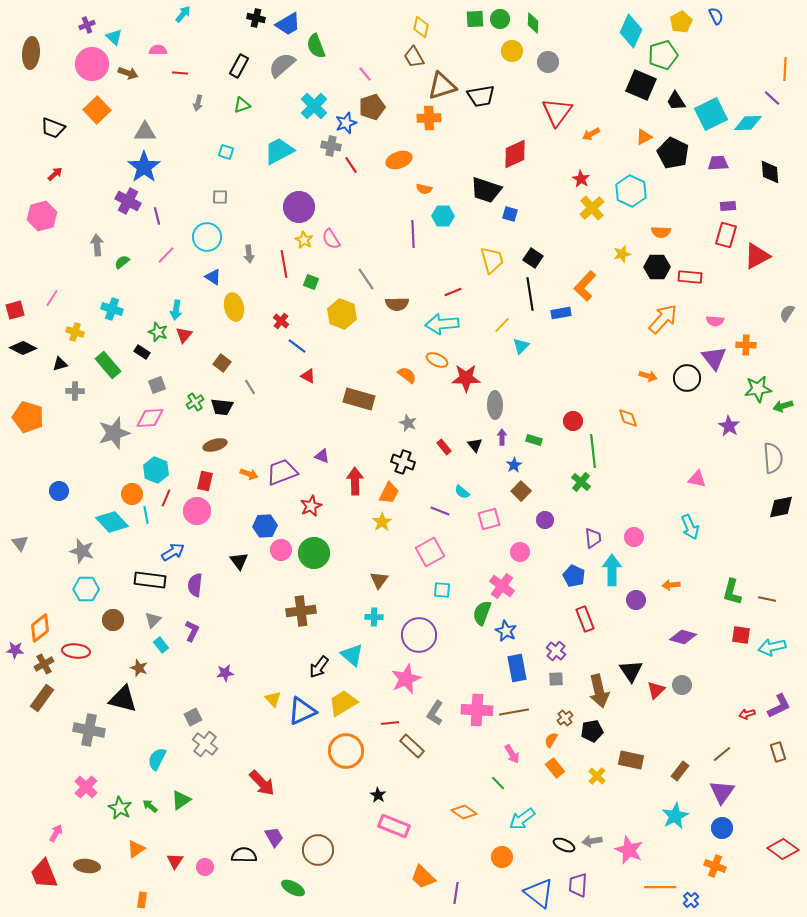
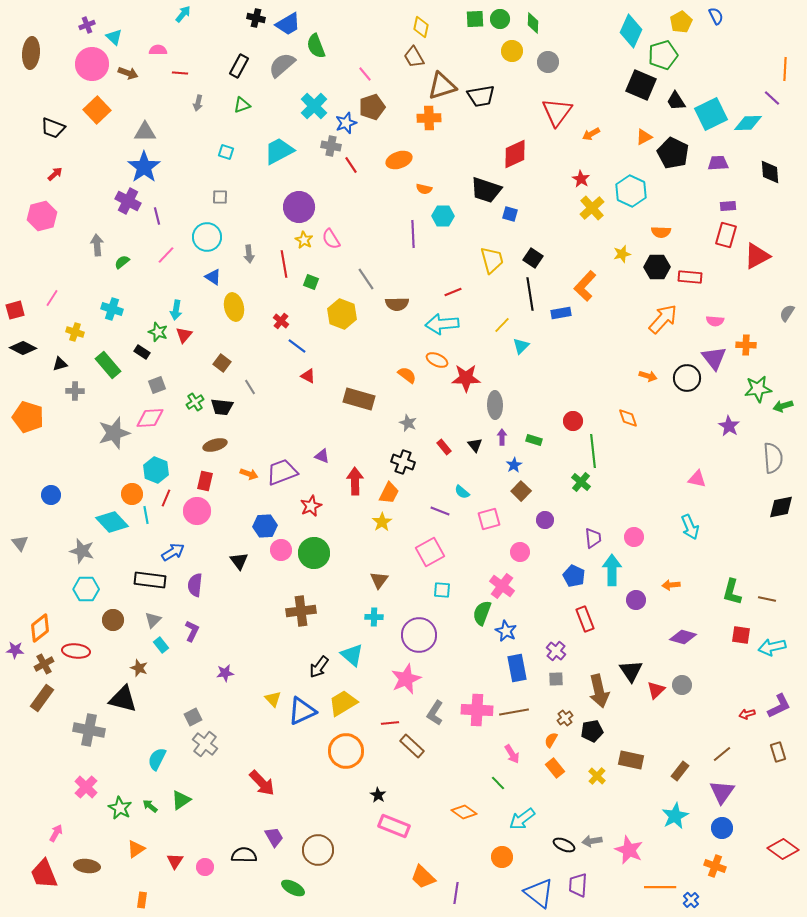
blue circle at (59, 491): moved 8 px left, 4 px down
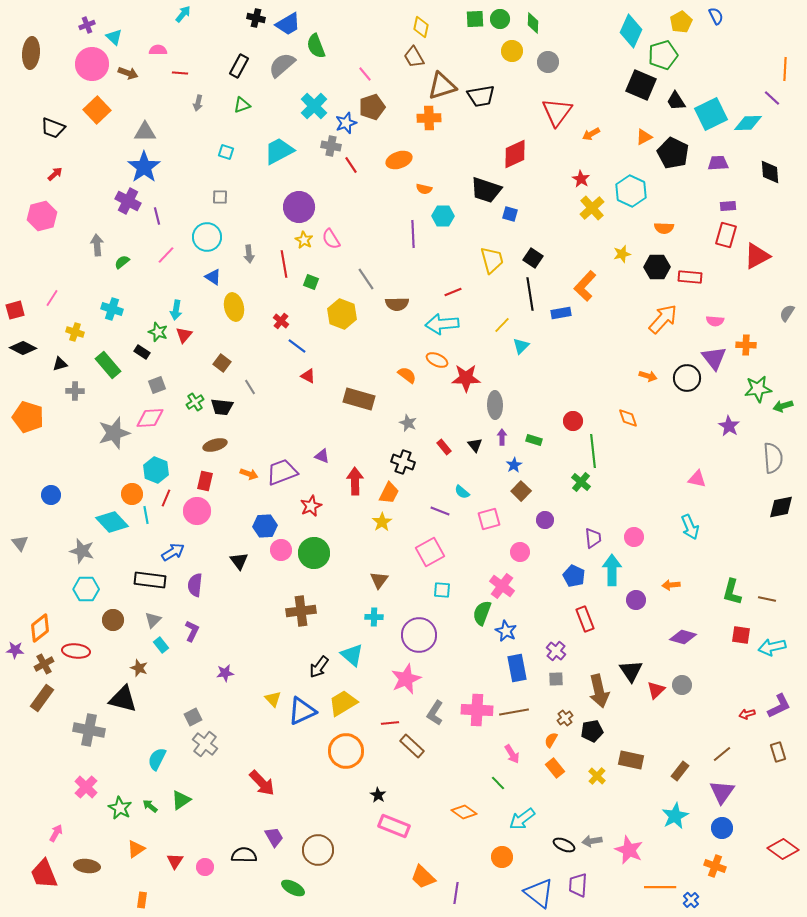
orange semicircle at (661, 232): moved 3 px right, 4 px up
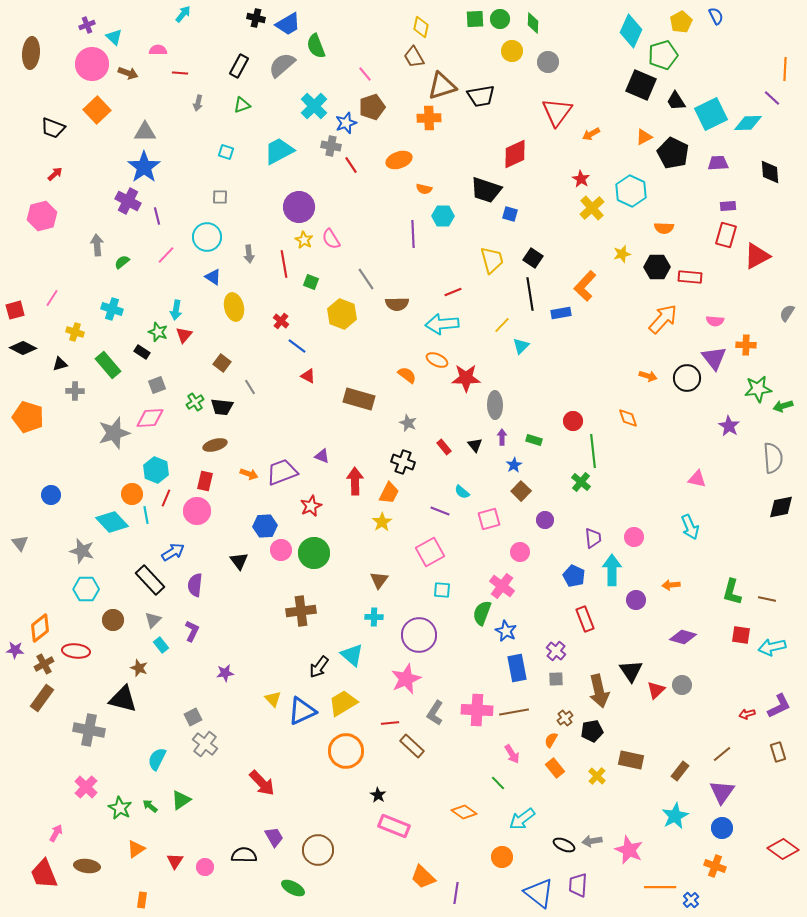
black rectangle at (150, 580): rotated 40 degrees clockwise
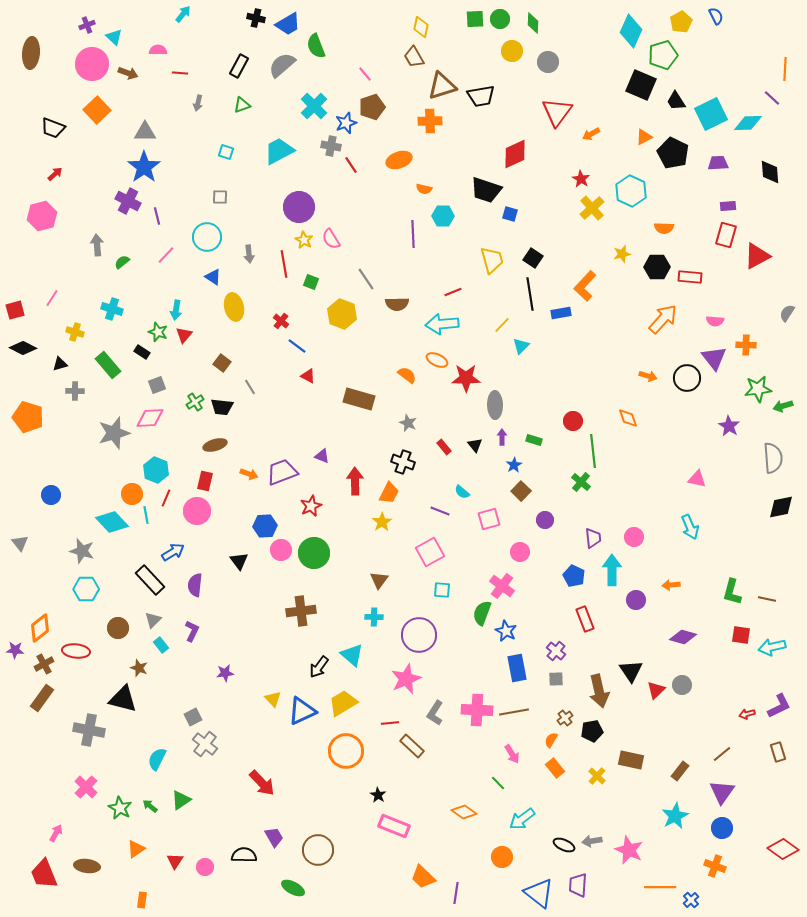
orange cross at (429, 118): moved 1 px right, 3 px down
brown circle at (113, 620): moved 5 px right, 8 px down
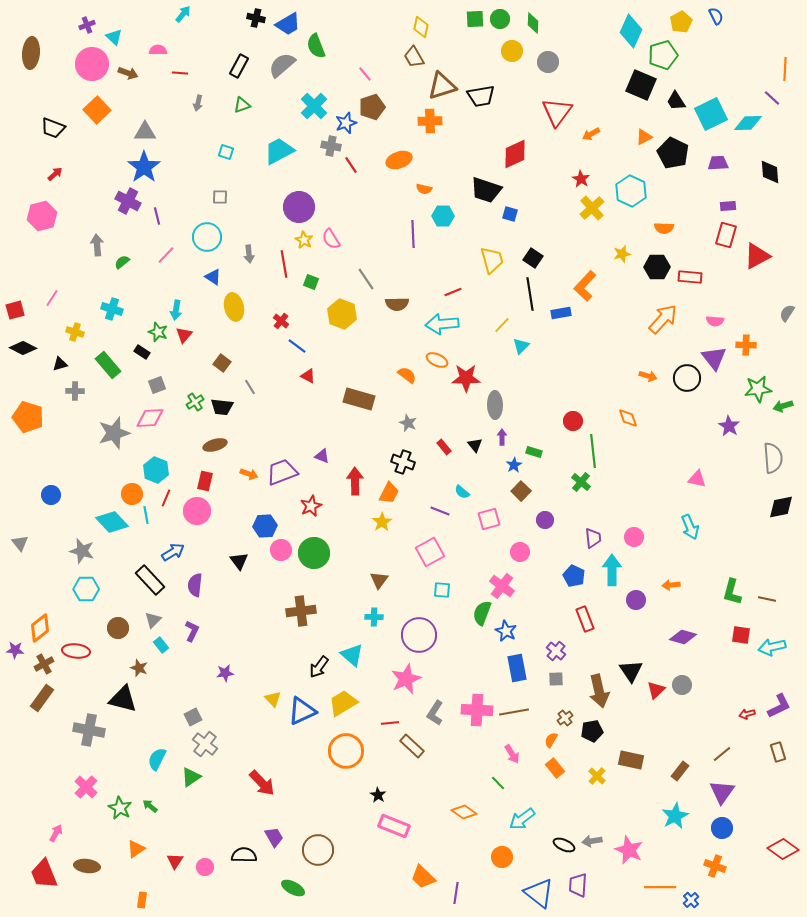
green rectangle at (534, 440): moved 12 px down
green triangle at (181, 800): moved 10 px right, 23 px up
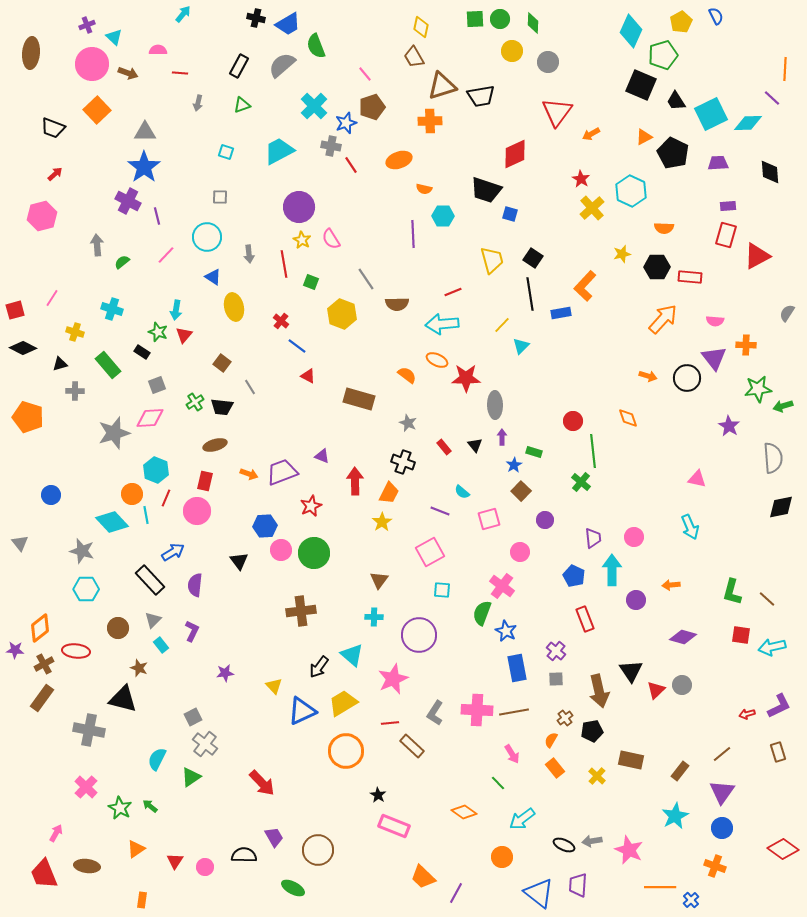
yellow star at (304, 240): moved 2 px left
brown line at (767, 599): rotated 30 degrees clockwise
pink star at (406, 679): moved 13 px left
yellow triangle at (273, 699): moved 1 px right, 13 px up
purple line at (456, 893): rotated 20 degrees clockwise
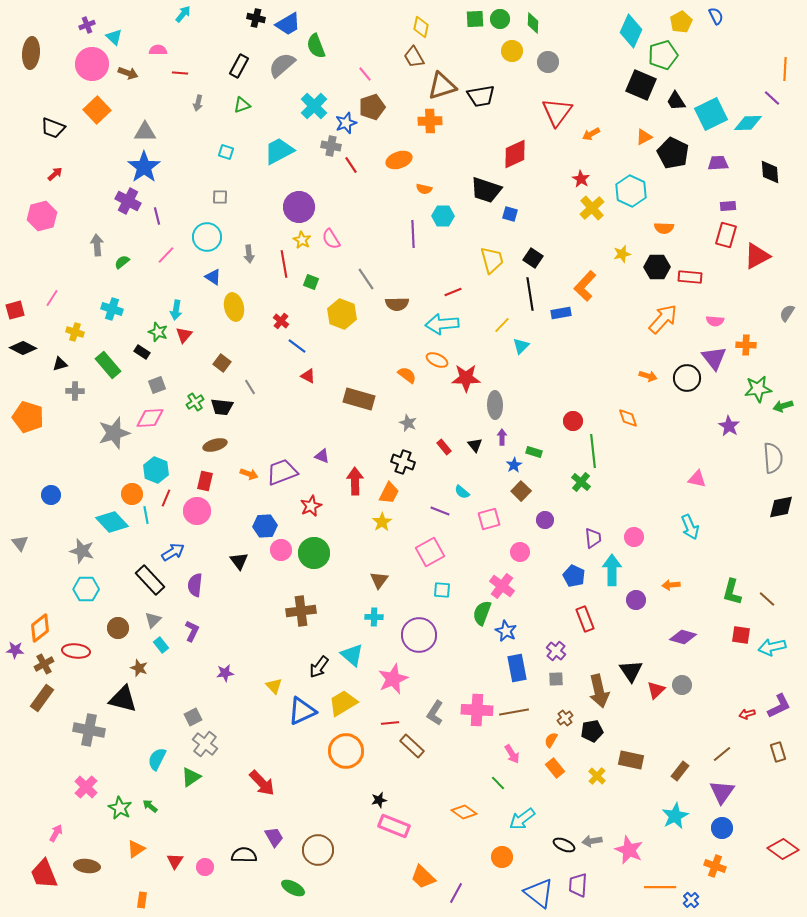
black star at (378, 795): moved 1 px right, 5 px down; rotated 28 degrees clockwise
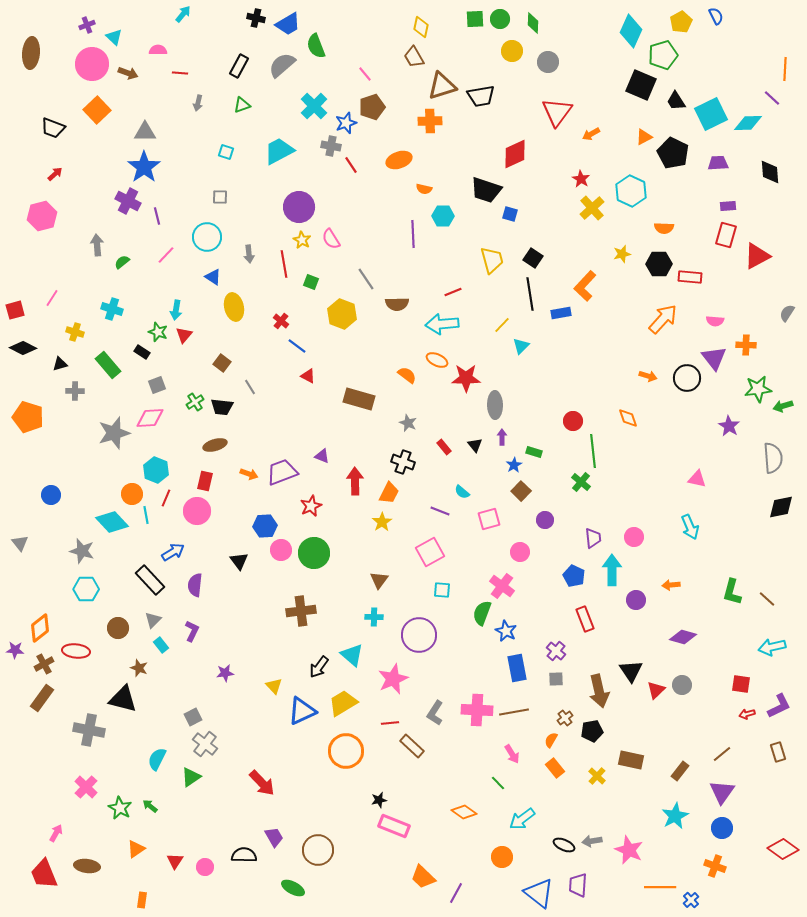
black hexagon at (657, 267): moved 2 px right, 3 px up
red square at (741, 635): moved 49 px down
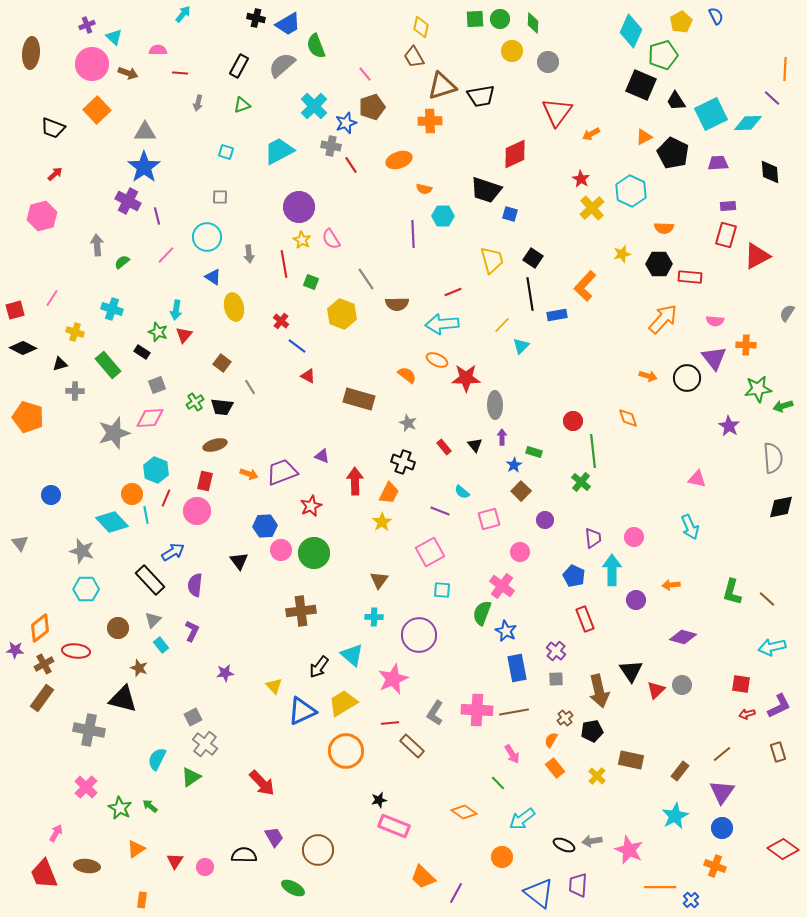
blue rectangle at (561, 313): moved 4 px left, 2 px down
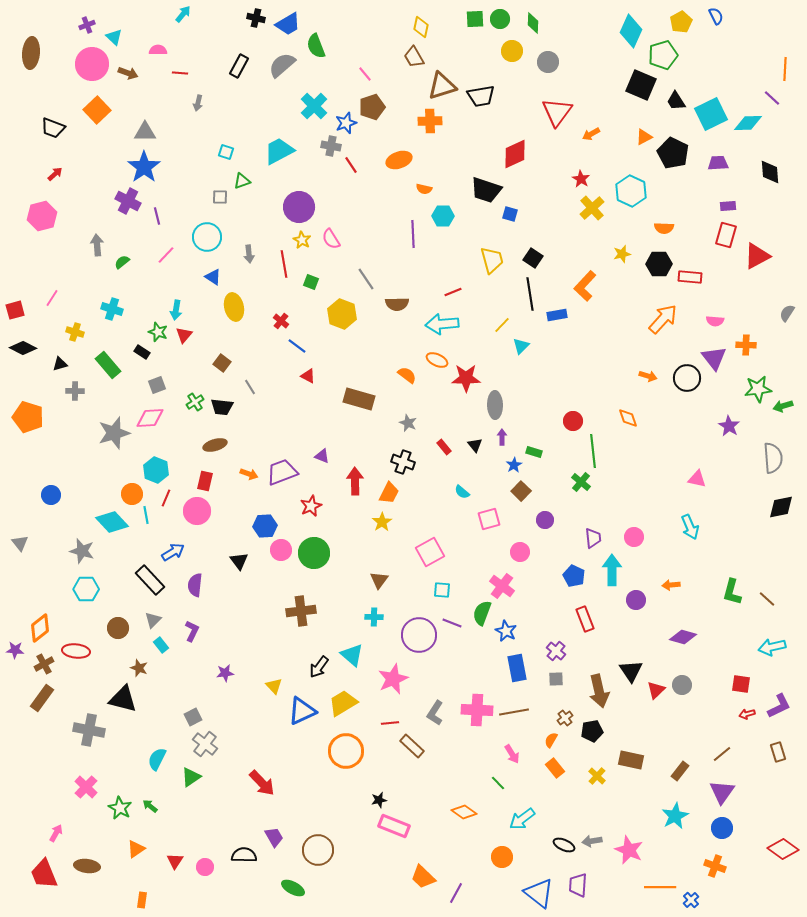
green triangle at (242, 105): moved 76 px down
purple line at (440, 511): moved 12 px right, 112 px down
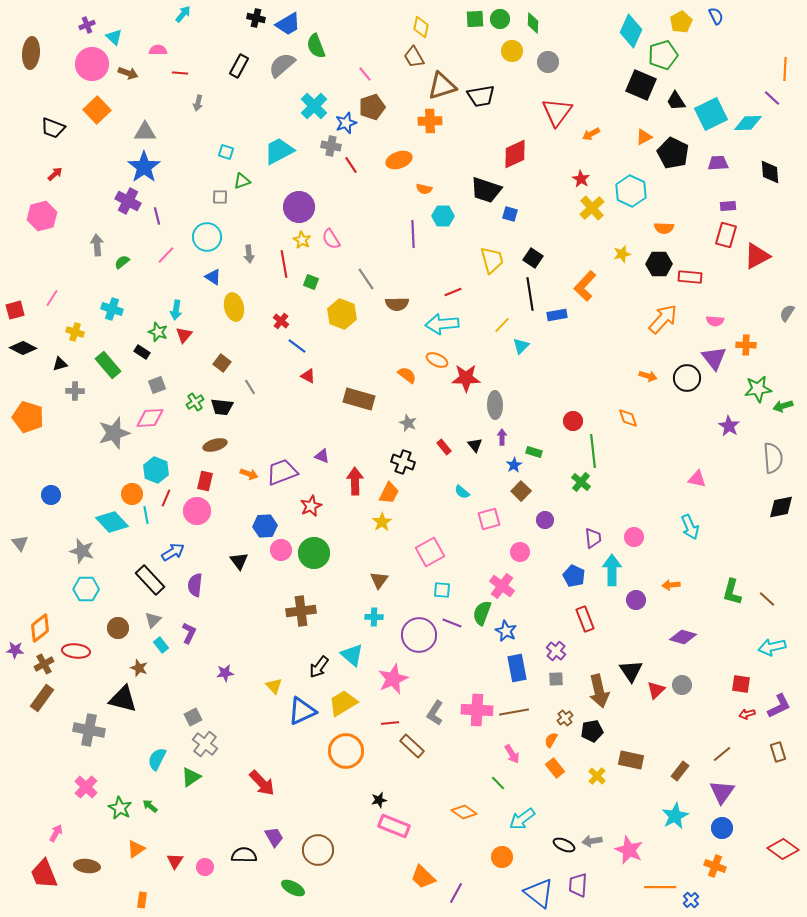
purple L-shape at (192, 631): moved 3 px left, 2 px down
